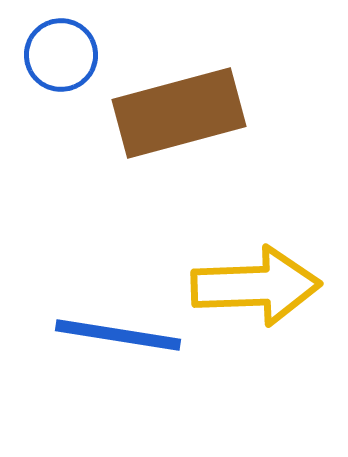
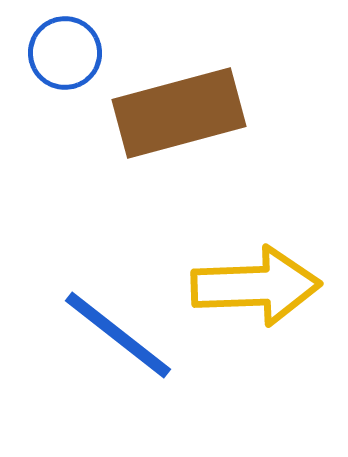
blue circle: moved 4 px right, 2 px up
blue line: rotated 29 degrees clockwise
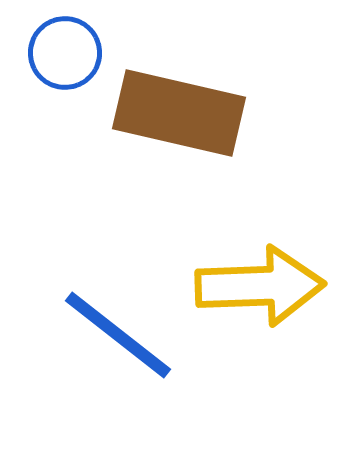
brown rectangle: rotated 28 degrees clockwise
yellow arrow: moved 4 px right
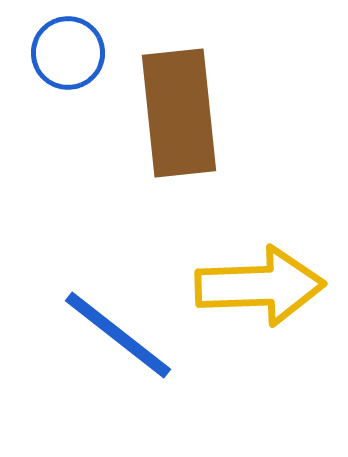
blue circle: moved 3 px right
brown rectangle: rotated 71 degrees clockwise
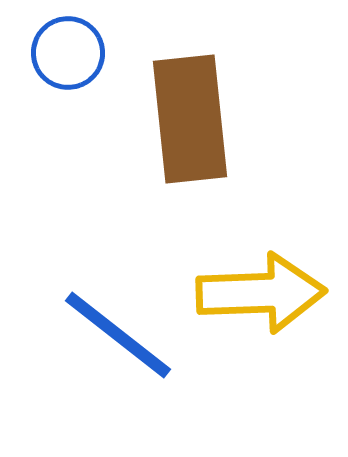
brown rectangle: moved 11 px right, 6 px down
yellow arrow: moved 1 px right, 7 px down
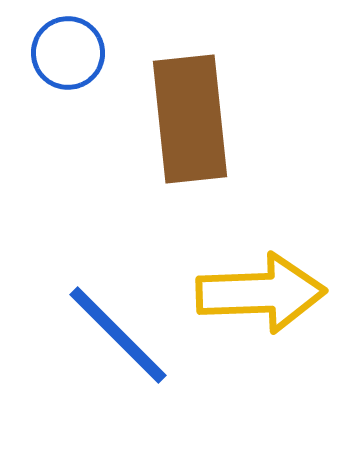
blue line: rotated 7 degrees clockwise
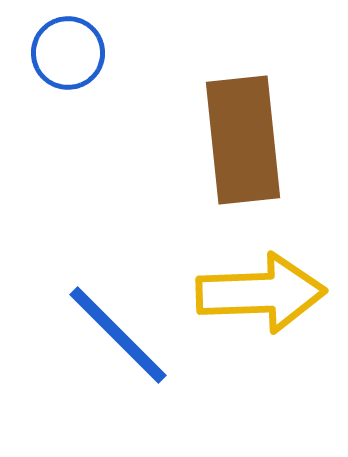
brown rectangle: moved 53 px right, 21 px down
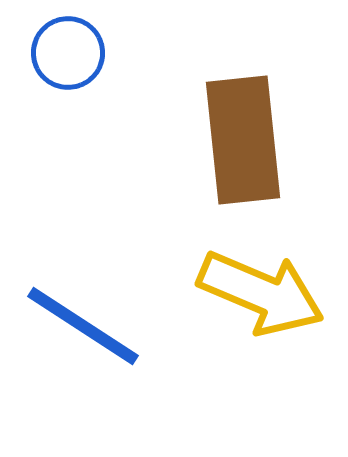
yellow arrow: rotated 25 degrees clockwise
blue line: moved 35 px left, 9 px up; rotated 12 degrees counterclockwise
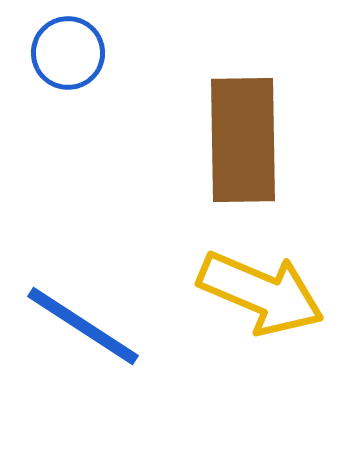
brown rectangle: rotated 5 degrees clockwise
